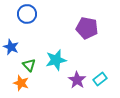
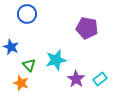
purple star: moved 1 px left, 1 px up
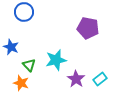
blue circle: moved 3 px left, 2 px up
purple pentagon: moved 1 px right
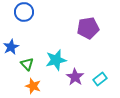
purple pentagon: rotated 20 degrees counterclockwise
blue star: rotated 21 degrees clockwise
green triangle: moved 2 px left, 1 px up
purple star: moved 1 px left, 2 px up
orange star: moved 12 px right, 3 px down
